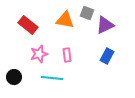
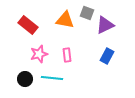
black circle: moved 11 px right, 2 px down
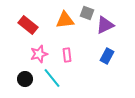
orange triangle: rotated 18 degrees counterclockwise
cyan line: rotated 45 degrees clockwise
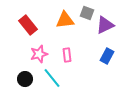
red rectangle: rotated 12 degrees clockwise
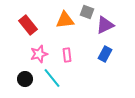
gray square: moved 1 px up
blue rectangle: moved 2 px left, 2 px up
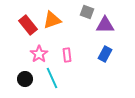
orange triangle: moved 13 px left; rotated 12 degrees counterclockwise
purple triangle: rotated 24 degrees clockwise
pink star: rotated 18 degrees counterclockwise
cyan line: rotated 15 degrees clockwise
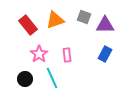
gray square: moved 3 px left, 5 px down
orange triangle: moved 3 px right
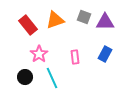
purple triangle: moved 3 px up
pink rectangle: moved 8 px right, 2 px down
black circle: moved 2 px up
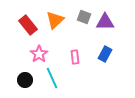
orange triangle: rotated 24 degrees counterclockwise
black circle: moved 3 px down
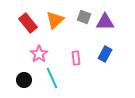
red rectangle: moved 2 px up
pink rectangle: moved 1 px right, 1 px down
black circle: moved 1 px left
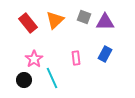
pink star: moved 5 px left, 5 px down
